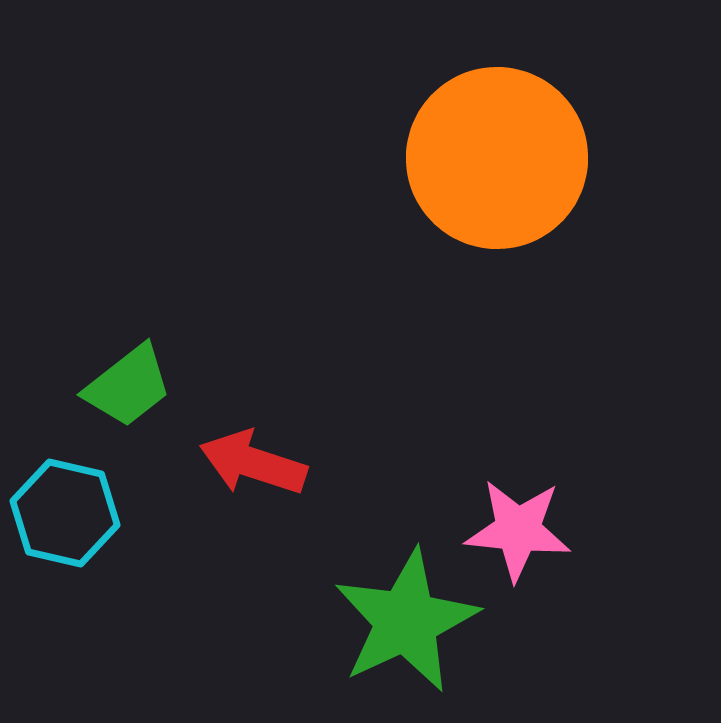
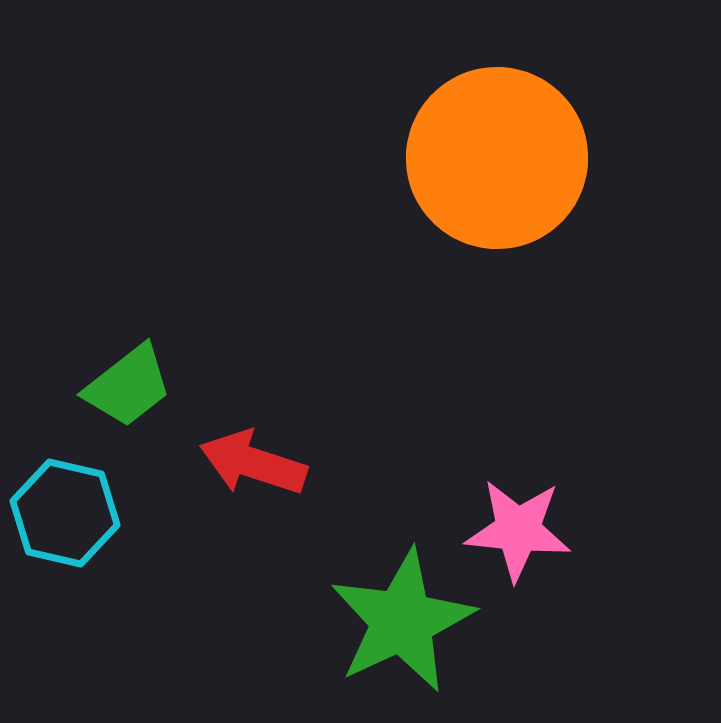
green star: moved 4 px left
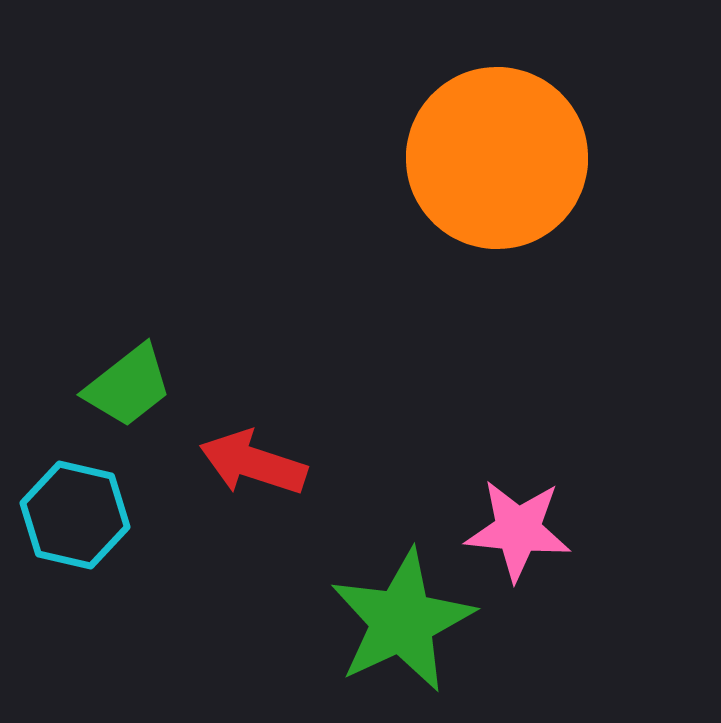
cyan hexagon: moved 10 px right, 2 px down
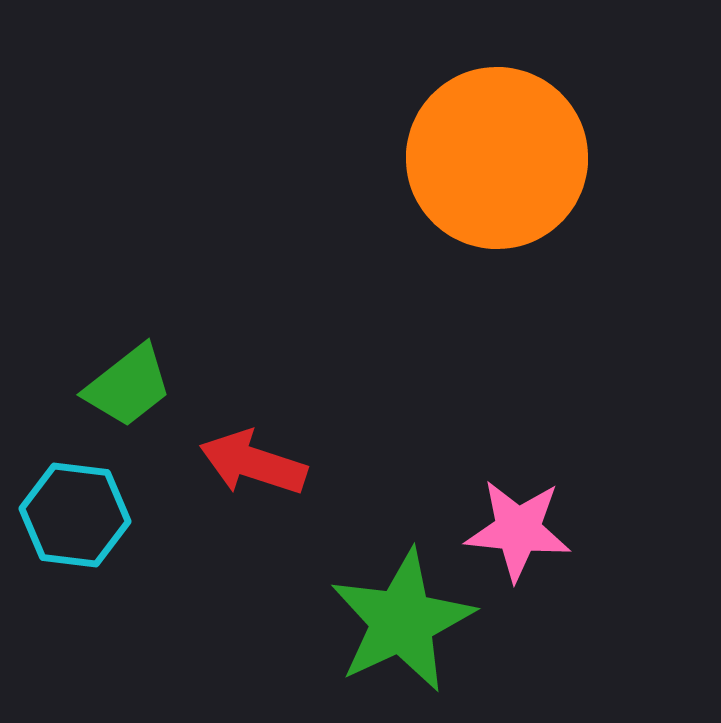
cyan hexagon: rotated 6 degrees counterclockwise
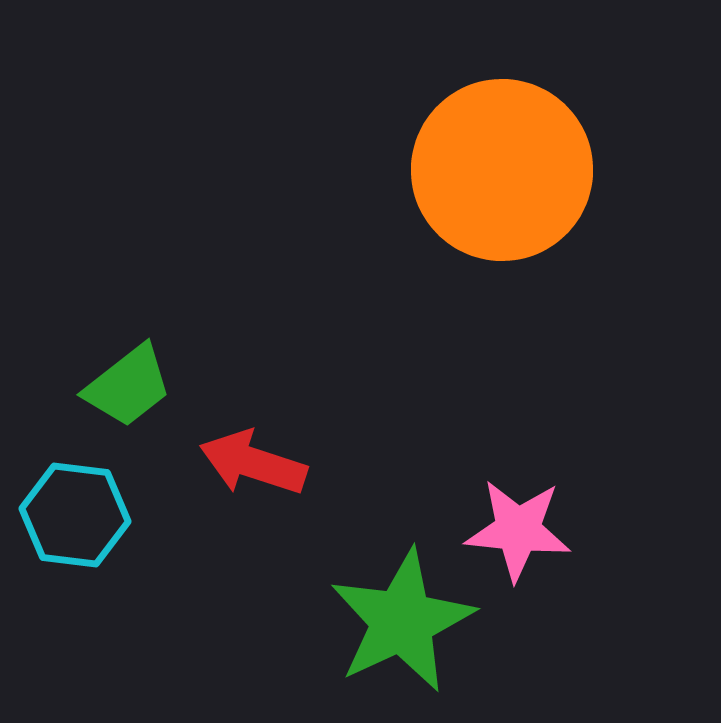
orange circle: moved 5 px right, 12 px down
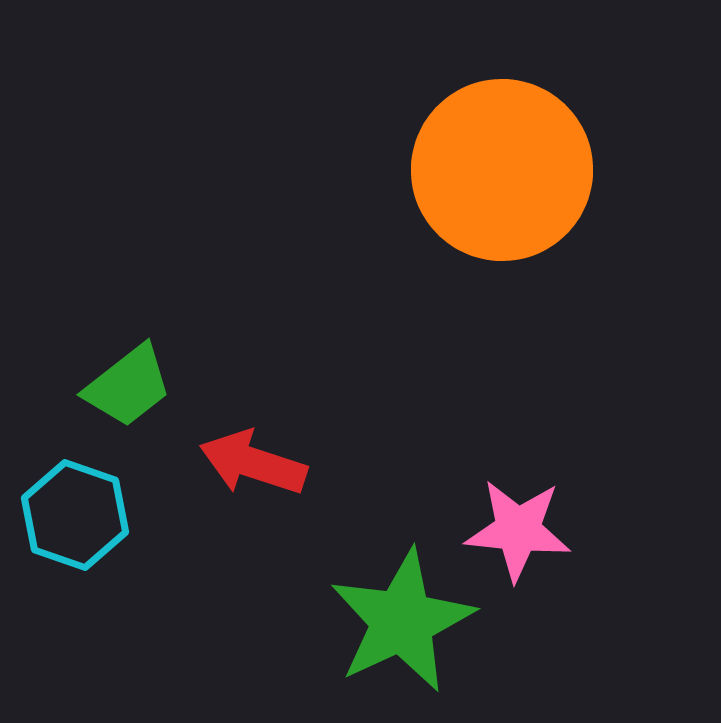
cyan hexagon: rotated 12 degrees clockwise
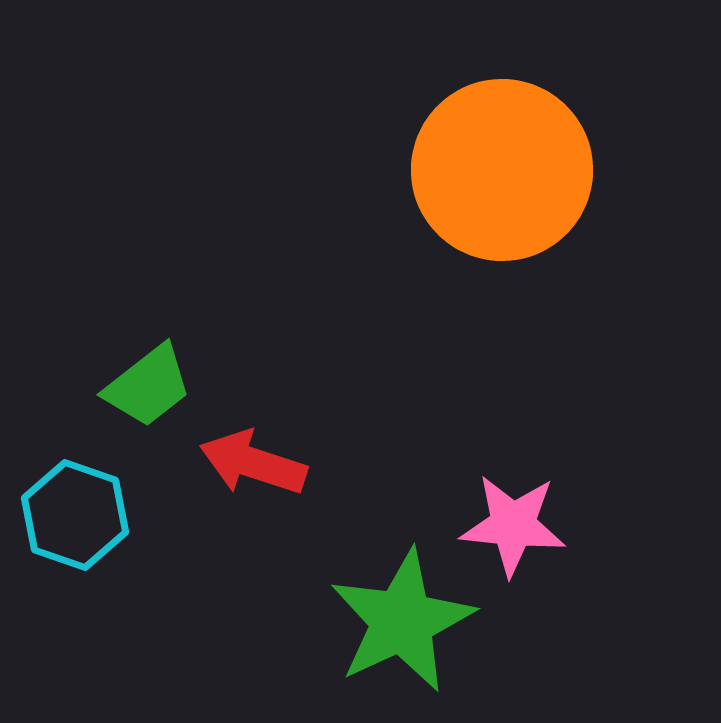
green trapezoid: moved 20 px right
pink star: moved 5 px left, 5 px up
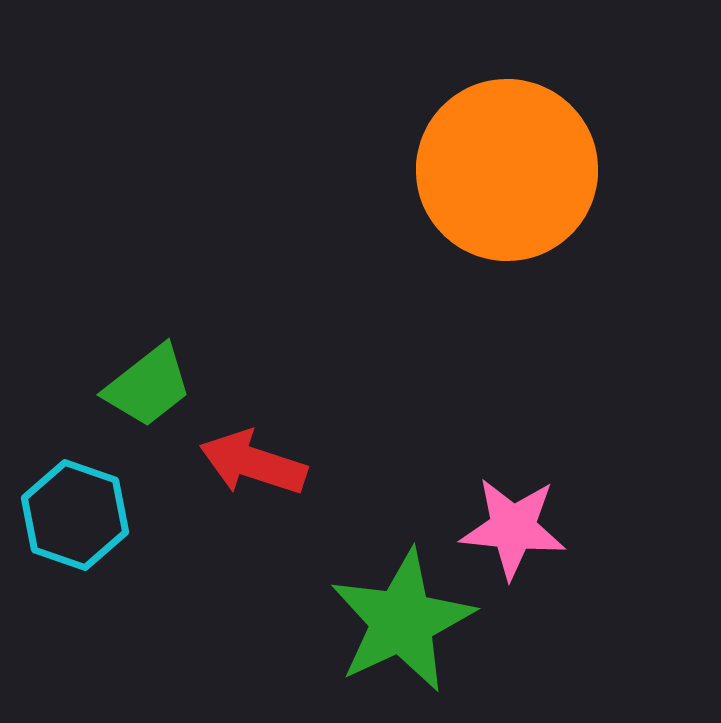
orange circle: moved 5 px right
pink star: moved 3 px down
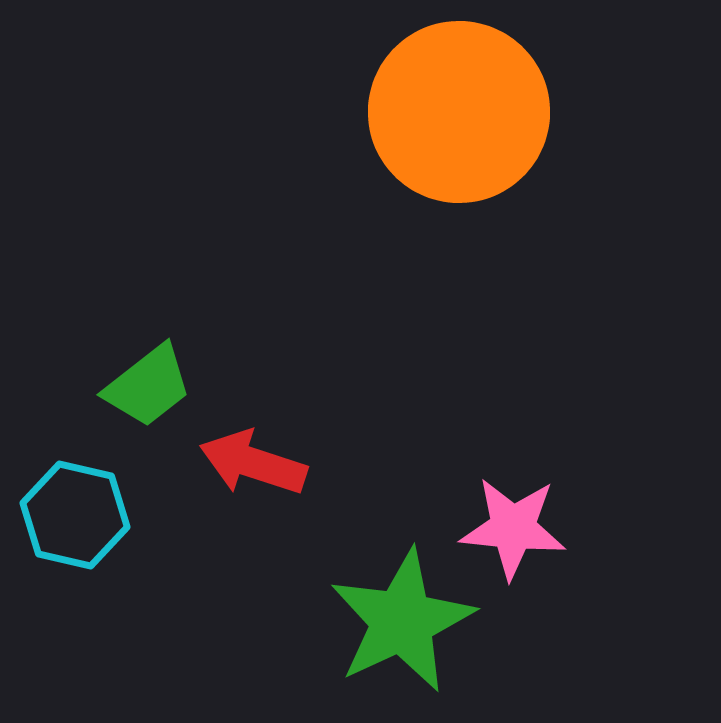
orange circle: moved 48 px left, 58 px up
cyan hexagon: rotated 6 degrees counterclockwise
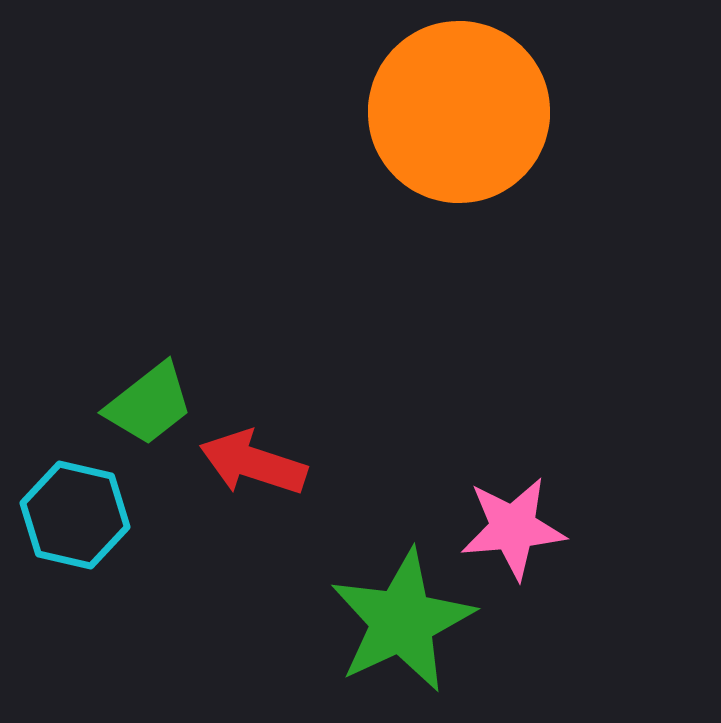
green trapezoid: moved 1 px right, 18 px down
pink star: rotated 11 degrees counterclockwise
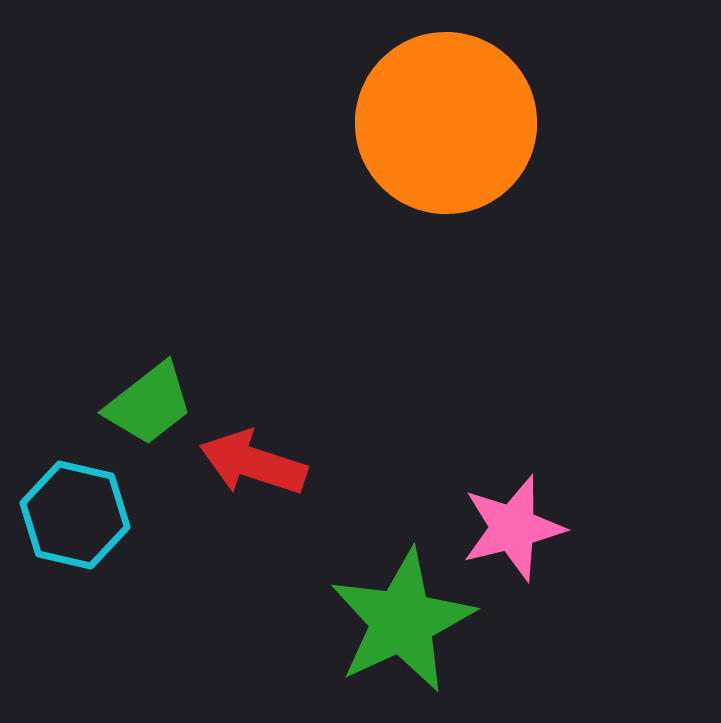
orange circle: moved 13 px left, 11 px down
pink star: rotated 9 degrees counterclockwise
